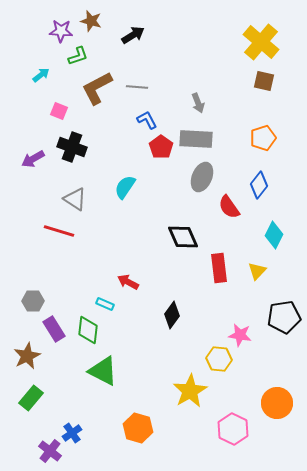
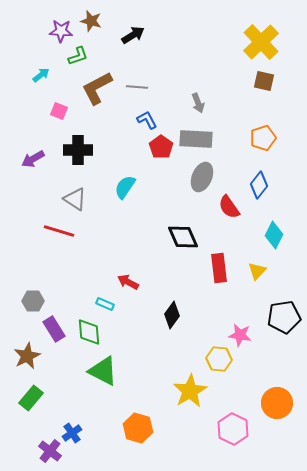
yellow cross at (261, 42): rotated 6 degrees clockwise
black cross at (72, 147): moved 6 px right, 3 px down; rotated 20 degrees counterclockwise
green diamond at (88, 330): moved 1 px right, 2 px down; rotated 12 degrees counterclockwise
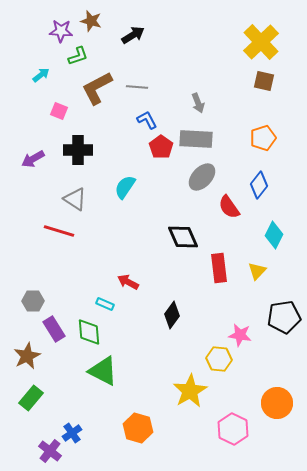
gray ellipse at (202, 177): rotated 20 degrees clockwise
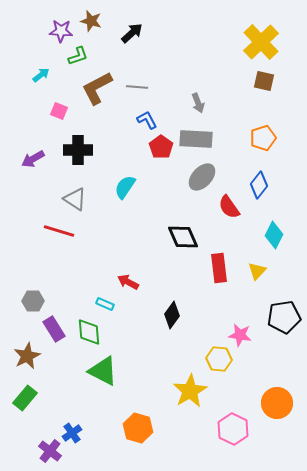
black arrow at (133, 35): moved 1 px left, 2 px up; rotated 10 degrees counterclockwise
green rectangle at (31, 398): moved 6 px left
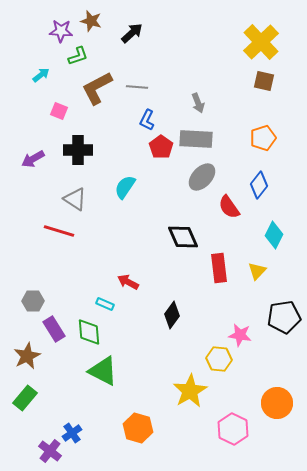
blue L-shape at (147, 120): rotated 125 degrees counterclockwise
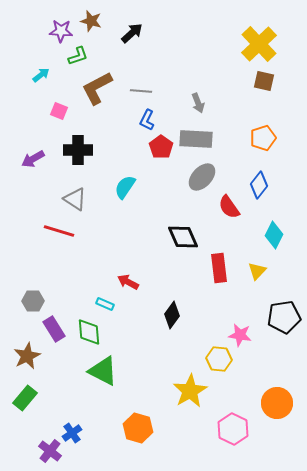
yellow cross at (261, 42): moved 2 px left, 2 px down
gray line at (137, 87): moved 4 px right, 4 px down
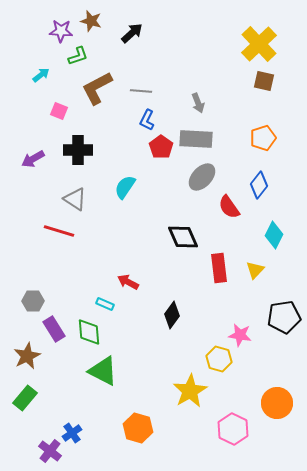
yellow triangle at (257, 271): moved 2 px left, 1 px up
yellow hexagon at (219, 359): rotated 10 degrees clockwise
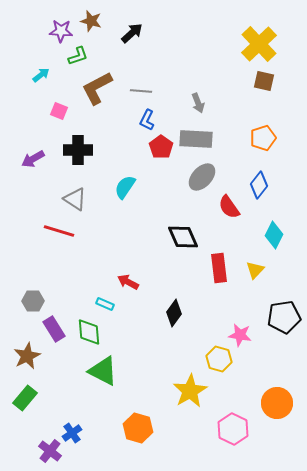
black diamond at (172, 315): moved 2 px right, 2 px up
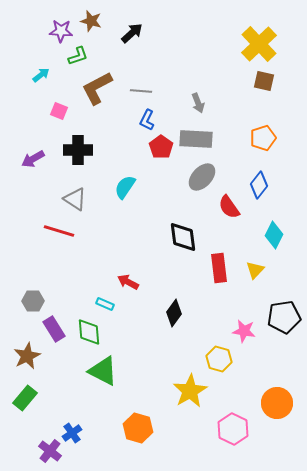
black diamond at (183, 237): rotated 16 degrees clockwise
pink star at (240, 335): moved 4 px right, 4 px up
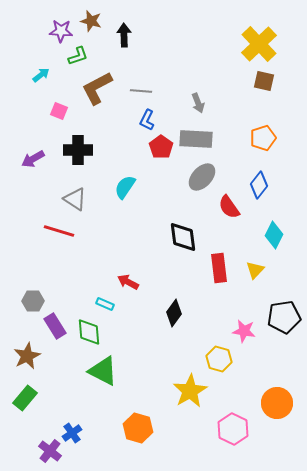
black arrow at (132, 33): moved 8 px left, 2 px down; rotated 50 degrees counterclockwise
purple rectangle at (54, 329): moved 1 px right, 3 px up
